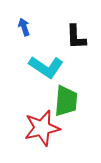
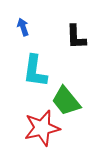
blue arrow: moved 1 px left
cyan L-shape: moved 11 px left, 4 px down; rotated 64 degrees clockwise
green trapezoid: rotated 136 degrees clockwise
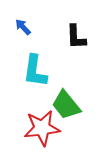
blue arrow: rotated 24 degrees counterclockwise
green trapezoid: moved 4 px down
red star: rotated 6 degrees clockwise
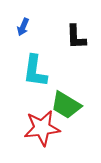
blue arrow: rotated 114 degrees counterclockwise
green trapezoid: rotated 20 degrees counterclockwise
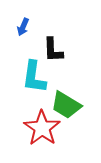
black L-shape: moved 23 px left, 13 px down
cyan L-shape: moved 1 px left, 6 px down
red star: rotated 30 degrees counterclockwise
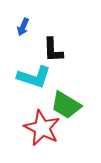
cyan L-shape: rotated 80 degrees counterclockwise
red star: rotated 9 degrees counterclockwise
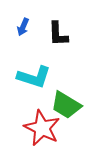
black L-shape: moved 5 px right, 16 px up
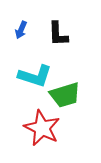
blue arrow: moved 2 px left, 3 px down
cyan L-shape: moved 1 px right, 1 px up
green trapezoid: moved 1 px left, 10 px up; rotated 48 degrees counterclockwise
